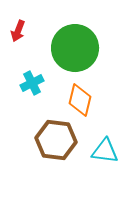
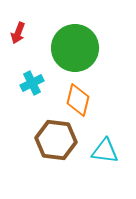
red arrow: moved 2 px down
orange diamond: moved 2 px left
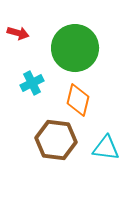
red arrow: rotated 95 degrees counterclockwise
cyan triangle: moved 1 px right, 3 px up
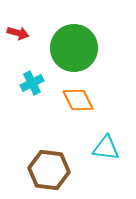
green circle: moved 1 px left
orange diamond: rotated 40 degrees counterclockwise
brown hexagon: moved 7 px left, 30 px down
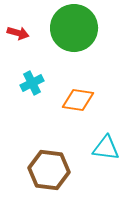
green circle: moved 20 px up
orange diamond: rotated 56 degrees counterclockwise
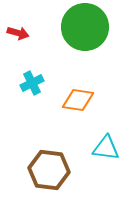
green circle: moved 11 px right, 1 px up
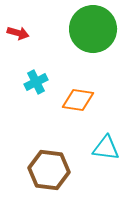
green circle: moved 8 px right, 2 px down
cyan cross: moved 4 px right, 1 px up
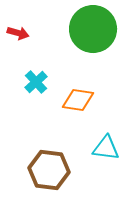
cyan cross: rotated 15 degrees counterclockwise
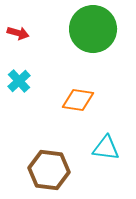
cyan cross: moved 17 px left, 1 px up
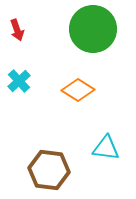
red arrow: moved 1 px left, 3 px up; rotated 55 degrees clockwise
orange diamond: moved 10 px up; rotated 24 degrees clockwise
